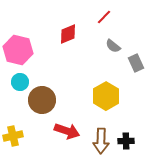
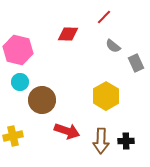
red diamond: rotated 25 degrees clockwise
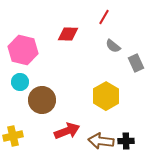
red line: rotated 14 degrees counterclockwise
pink hexagon: moved 5 px right
red arrow: rotated 40 degrees counterclockwise
brown arrow: rotated 95 degrees clockwise
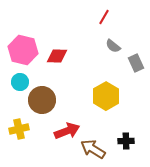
red diamond: moved 11 px left, 22 px down
yellow cross: moved 6 px right, 7 px up
brown arrow: moved 8 px left, 8 px down; rotated 25 degrees clockwise
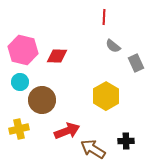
red line: rotated 28 degrees counterclockwise
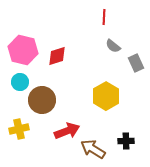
red diamond: rotated 20 degrees counterclockwise
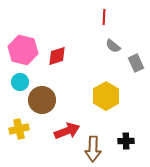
brown arrow: rotated 120 degrees counterclockwise
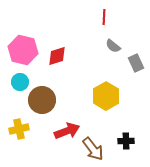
brown arrow: rotated 40 degrees counterclockwise
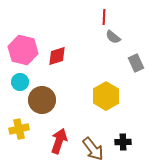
gray semicircle: moved 9 px up
red arrow: moved 8 px left, 10 px down; rotated 50 degrees counterclockwise
black cross: moved 3 px left, 1 px down
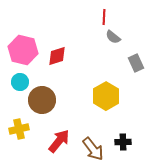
red arrow: rotated 20 degrees clockwise
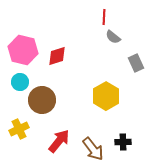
yellow cross: rotated 12 degrees counterclockwise
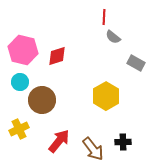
gray rectangle: rotated 36 degrees counterclockwise
